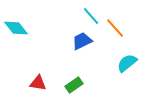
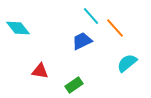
cyan diamond: moved 2 px right
red triangle: moved 2 px right, 12 px up
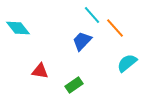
cyan line: moved 1 px right, 1 px up
blue trapezoid: rotated 20 degrees counterclockwise
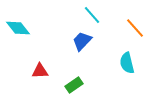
orange line: moved 20 px right
cyan semicircle: rotated 65 degrees counterclockwise
red triangle: rotated 12 degrees counterclockwise
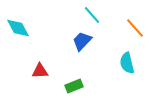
cyan diamond: rotated 10 degrees clockwise
green rectangle: moved 1 px down; rotated 12 degrees clockwise
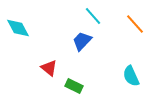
cyan line: moved 1 px right, 1 px down
orange line: moved 4 px up
cyan semicircle: moved 4 px right, 13 px down; rotated 10 degrees counterclockwise
red triangle: moved 9 px right, 3 px up; rotated 42 degrees clockwise
green rectangle: rotated 48 degrees clockwise
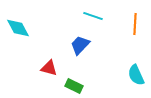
cyan line: rotated 30 degrees counterclockwise
orange line: rotated 45 degrees clockwise
blue trapezoid: moved 2 px left, 4 px down
red triangle: rotated 24 degrees counterclockwise
cyan semicircle: moved 5 px right, 1 px up
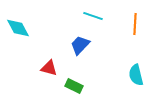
cyan semicircle: rotated 10 degrees clockwise
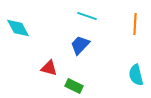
cyan line: moved 6 px left
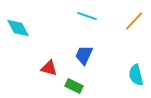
orange line: moved 1 px left, 3 px up; rotated 40 degrees clockwise
blue trapezoid: moved 4 px right, 10 px down; rotated 20 degrees counterclockwise
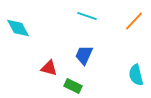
green rectangle: moved 1 px left
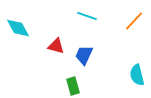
red triangle: moved 7 px right, 22 px up
cyan semicircle: moved 1 px right
green rectangle: rotated 48 degrees clockwise
